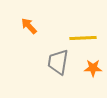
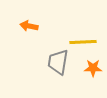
orange arrow: rotated 36 degrees counterclockwise
yellow line: moved 4 px down
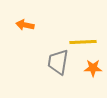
orange arrow: moved 4 px left, 1 px up
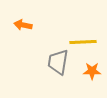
orange arrow: moved 2 px left
orange star: moved 1 px left, 3 px down
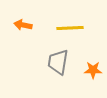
yellow line: moved 13 px left, 14 px up
orange star: moved 1 px right, 1 px up
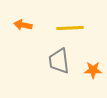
gray trapezoid: moved 1 px right, 1 px up; rotated 16 degrees counterclockwise
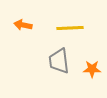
orange star: moved 1 px left, 1 px up
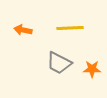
orange arrow: moved 5 px down
gray trapezoid: moved 2 px down; rotated 56 degrees counterclockwise
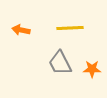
orange arrow: moved 2 px left
gray trapezoid: moved 1 px right; rotated 36 degrees clockwise
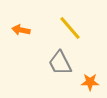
yellow line: rotated 52 degrees clockwise
orange star: moved 2 px left, 13 px down
